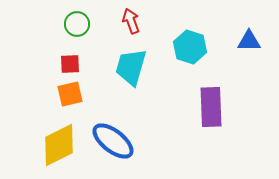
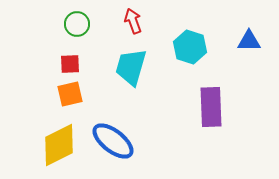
red arrow: moved 2 px right
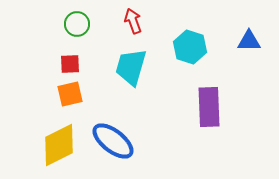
purple rectangle: moved 2 px left
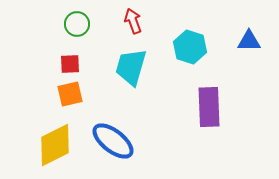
yellow diamond: moved 4 px left
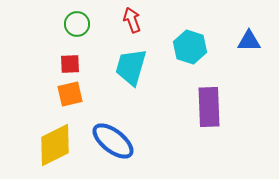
red arrow: moved 1 px left, 1 px up
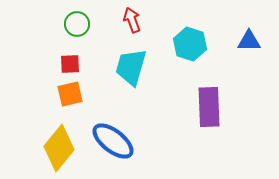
cyan hexagon: moved 3 px up
yellow diamond: moved 4 px right, 3 px down; rotated 24 degrees counterclockwise
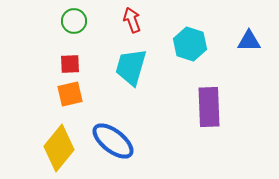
green circle: moved 3 px left, 3 px up
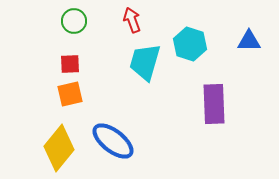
cyan trapezoid: moved 14 px right, 5 px up
purple rectangle: moved 5 px right, 3 px up
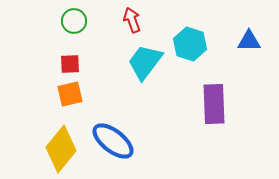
cyan trapezoid: rotated 21 degrees clockwise
yellow diamond: moved 2 px right, 1 px down
